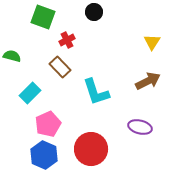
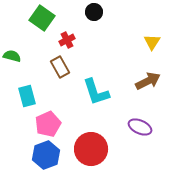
green square: moved 1 px left, 1 px down; rotated 15 degrees clockwise
brown rectangle: rotated 15 degrees clockwise
cyan rectangle: moved 3 px left, 3 px down; rotated 60 degrees counterclockwise
purple ellipse: rotated 10 degrees clockwise
blue hexagon: moved 2 px right; rotated 16 degrees clockwise
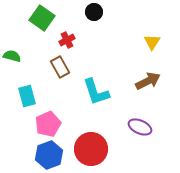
blue hexagon: moved 3 px right
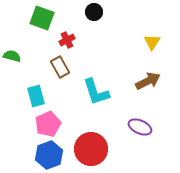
green square: rotated 15 degrees counterclockwise
cyan rectangle: moved 9 px right
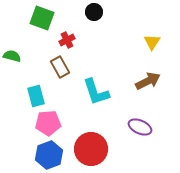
pink pentagon: moved 1 px up; rotated 20 degrees clockwise
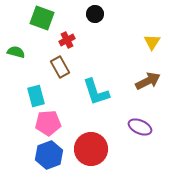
black circle: moved 1 px right, 2 px down
green semicircle: moved 4 px right, 4 px up
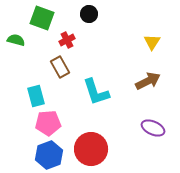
black circle: moved 6 px left
green semicircle: moved 12 px up
purple ellipse: moved 13 px right, 1 px down
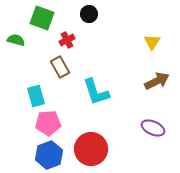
brown arrow: moved 9 px right
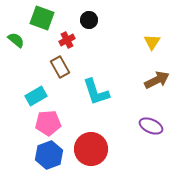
black circle: moved 6 px down
green semicircle: rotated 24 degrees clockwise
brown arrow: moved 1 px up
cyan rectangle: rotated 75 degrees clockwise
purple ellipse: moved 2 px left, 2 px up
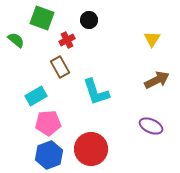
yellow triangle: moved 3 px up
